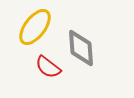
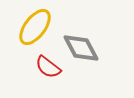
gray diamond: rotated 24 degrees counterclockwise
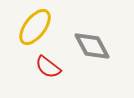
gray diamond: moved 11 px right, 2 px up
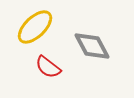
yellow ellipse: rotated 9 degrees clockwise
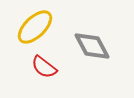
red semicircle: moved 4 px left
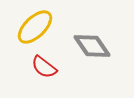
gray diamond: rotated 6 degrees counterclockwise
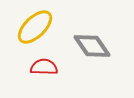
red semicircle: rotated 144 degrees clockwise
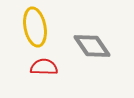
yellow ellipse: rotated 57 degrees counterclockwise
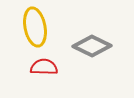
gray diamond: rotated 30 degrees counterclockwise
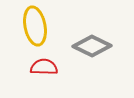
yellow ellipse: moved 1 px up
